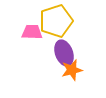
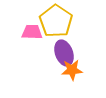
yellow pentagon: rotated 20 degrees counterclockwise
orange star: rotated 10 degrees clockwise
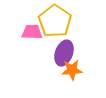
yellow pentagon: moved 1 px left
purple ellipse: rotated 40 degrees clockwise
